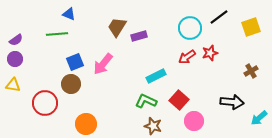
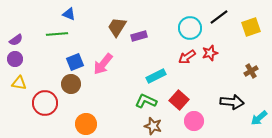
yellow triangle: moved 6 px right, 2 px up
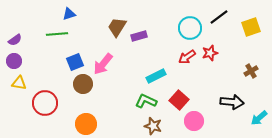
blue triangle: rotated 40 degrees counterclockwise
purple semicircle: moved 1 px left
purple circle: moved 1 px left, 2 px down
brown circle: moved 12 px right
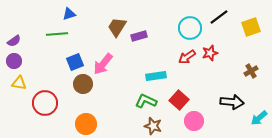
purple semicircle: moved 1 px left, 1 px down
cyan rectangle: rotated 18 degrees clockwise
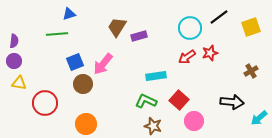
purple semicircle: rotated 48 degrees counterclockwise
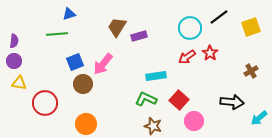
red star: rotated 21 degrees counterclockwise
green L-shape: moved 2 px up
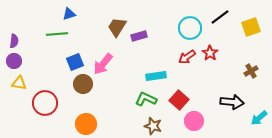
black line: moved 1 px right
